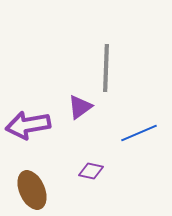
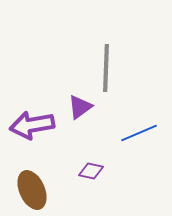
purple arrow: moved 4 px right
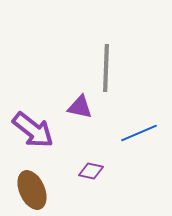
purple triangle: rotated 48 degrees clockwise
purple arrow: moved 1 px right, 5 px down; rotated 132 degrees counterclockwise
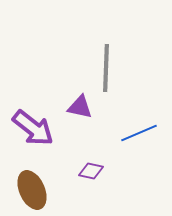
purple arrow: moved 2 px up
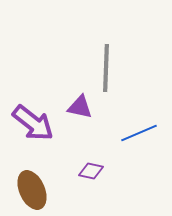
purple arrow: moved 5 px up
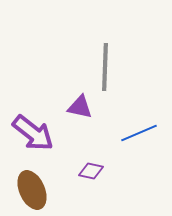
gray line: moved 1 px left, 1 px up
purple arrow: moved 10 px down
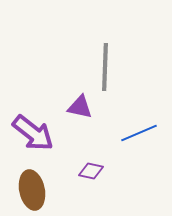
brown ellipse: rotated 12 degrees clockwise
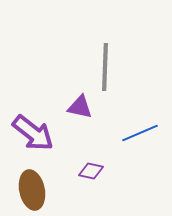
blue line: moved 1 px right
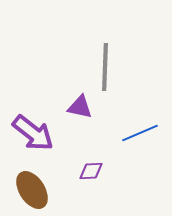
purple diamond: rotated 15 degrees counterclockwise
brown ellipse: rotated 21 degrees counterclockwise
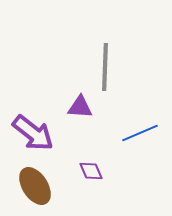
purple triangle: rotated 8 degrees counterclockwise
purple diamond: rotated 70 degrees clockwise
brown ellipse: moved 3 px right, 4 px up
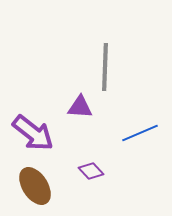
purple diamond: rotated 20 degrees counterclockwise
